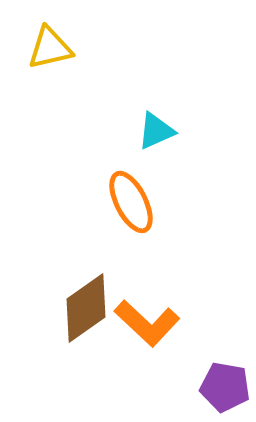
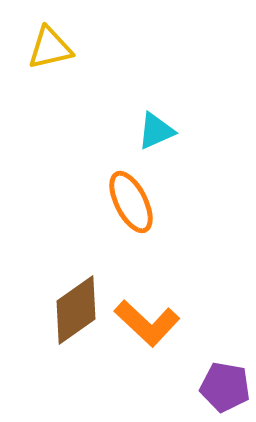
brown diamond: moved 10 px left, 2 px down
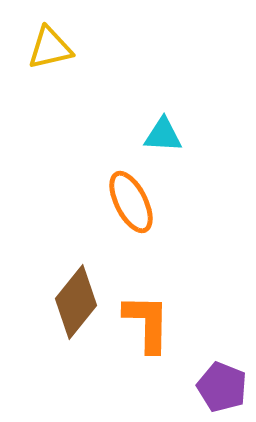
cyan triangle: moved 7 px right, 4 px down; rotated 27 degrees clockwise
brown diamond: moved 8 px up; rotated 16 degrees counterclockwise
orange L-shape: rotated 132 degrees counterclockwise
purple pentagon: moved 3 px left; rotated 12 degrees clockwise
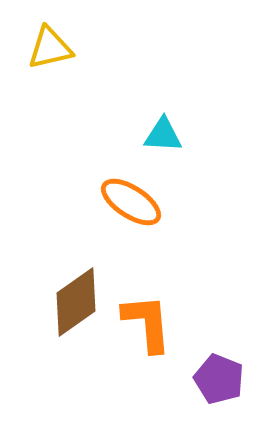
orange ellipse: rotated 30 degrees counterclockwise
brown diamond: rotated 16 degrees clockwise
orange L-shape: rotated 6 degrees counterclockwise
purple pentagon: moved 3 px left, 8 px up
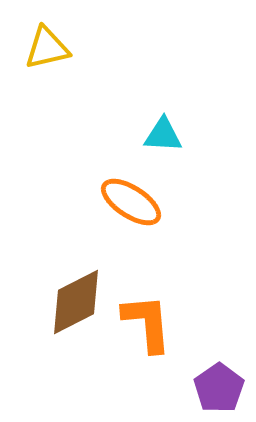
yellow triangle: moved 3 px left
brown diamond: rotated 8 degrees clockwise
purple pentagon: moved 9 px down; rotated 15 degrees clockwise
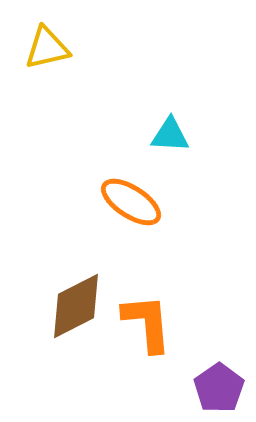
cyan triangle: moved 7 px right
brown diamond: moved 4 px down
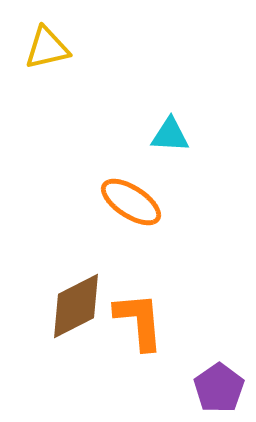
orange L-shape: moved 8 px left, 2 px up
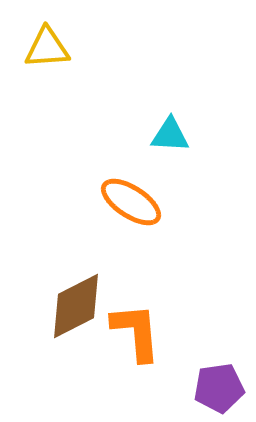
yellow triangle: rotated 9 degrees clockwise
orange L-shape: moved 3 px left, 11 px down
purple pentagon: rotated 27 degrees clockwise
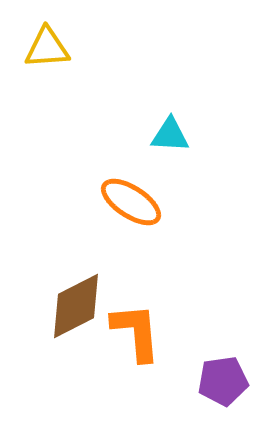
purple pentagon: moved 4 px right, 7 px up
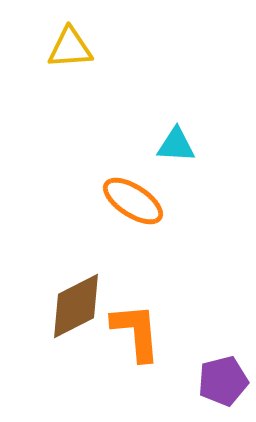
yellow triangle: moved 23 px right
cyan triangle: moved 6 px right, 10 px down
orange ellipse: moved 2 px right, 1 px up
purple pentagon: rotated 6 degrees counterclockwise
